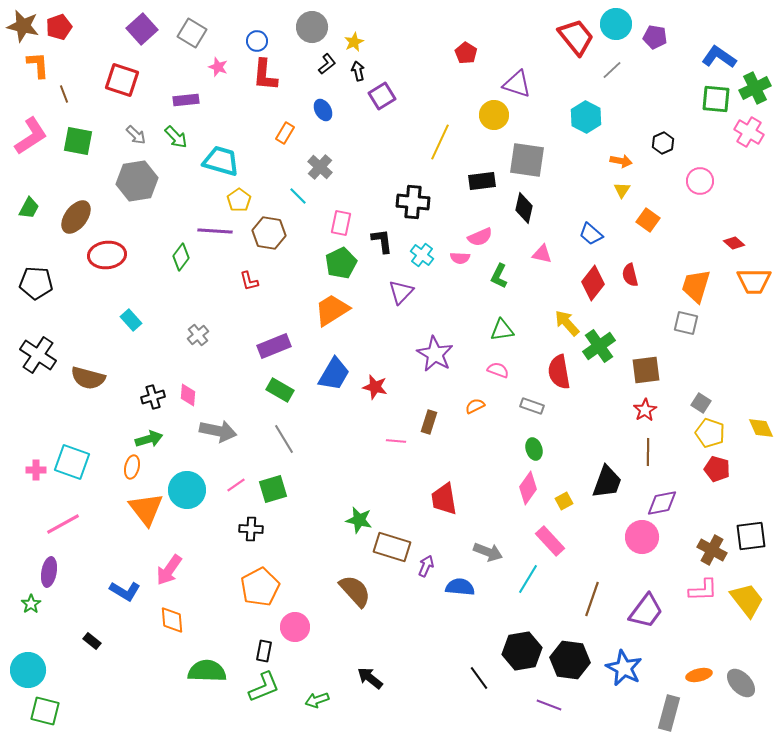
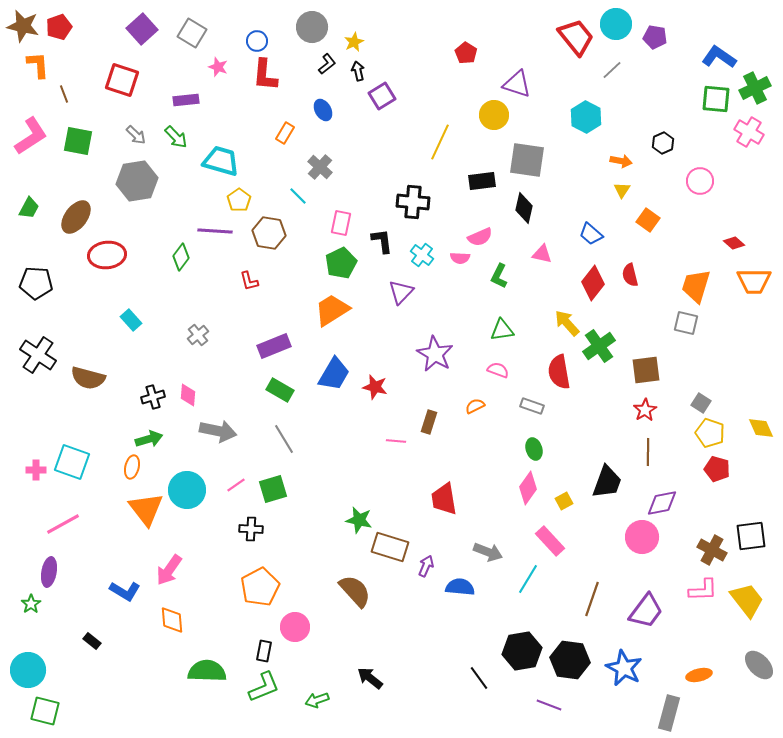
brown rectangle at (392, 547): moved 2 px left
gray ellipse at (741, 683): moved 18 px right, 18 px up
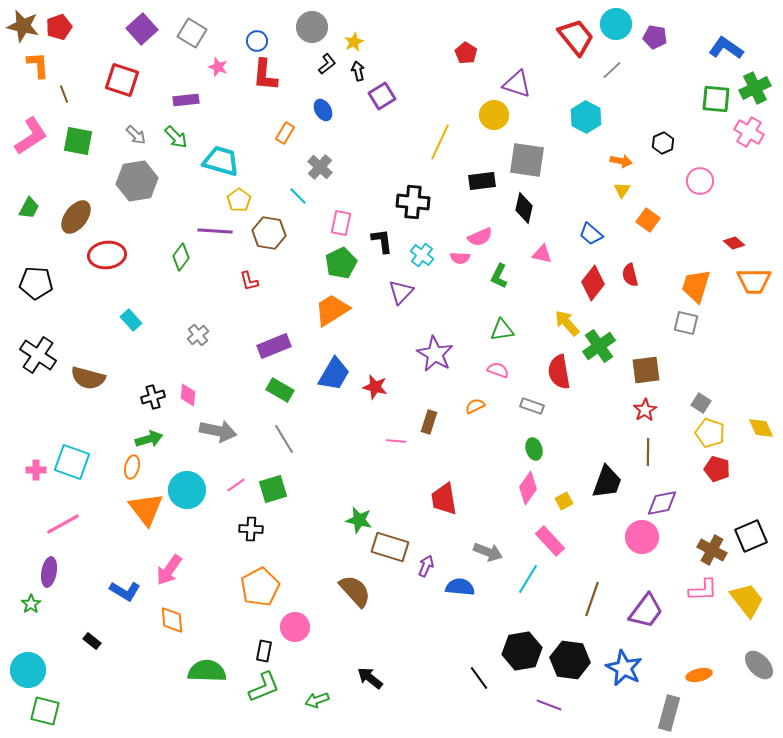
blue L-shape at (719, 57): moved 7 px right, 9 px up
black square at (751, 536): rotated 16 degrees counterclockwise
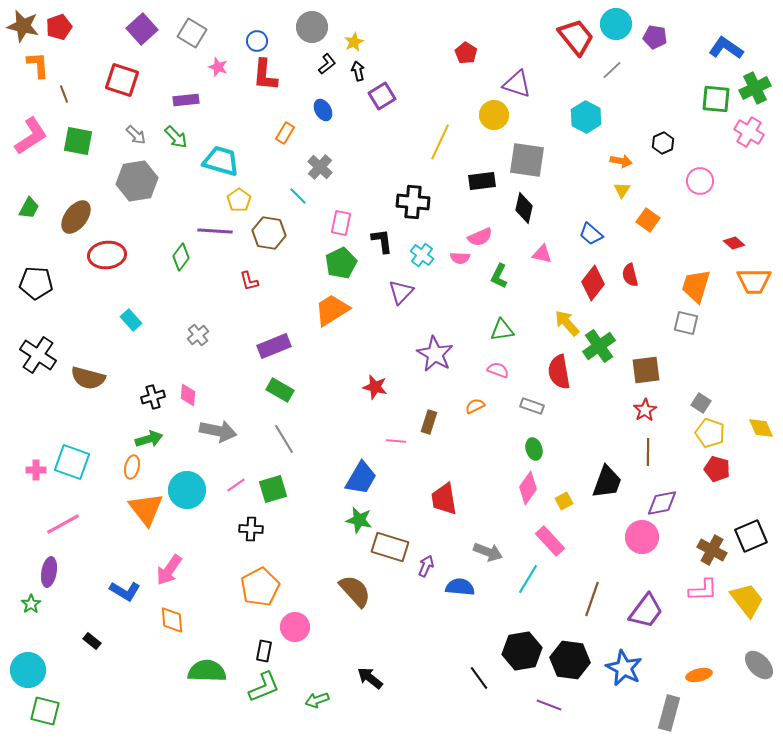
blue trapezoid at (334, 374): moved 27 px right, 104 px down
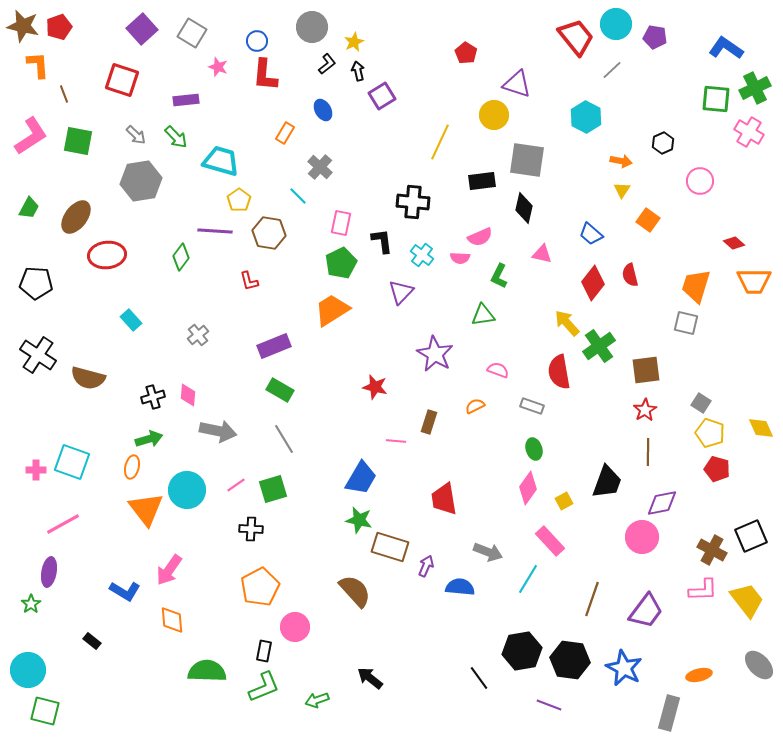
gray hexagon at (137, 181): moved 4 px right
green triangle at (502, 330): moved 19 px left, 15 px up
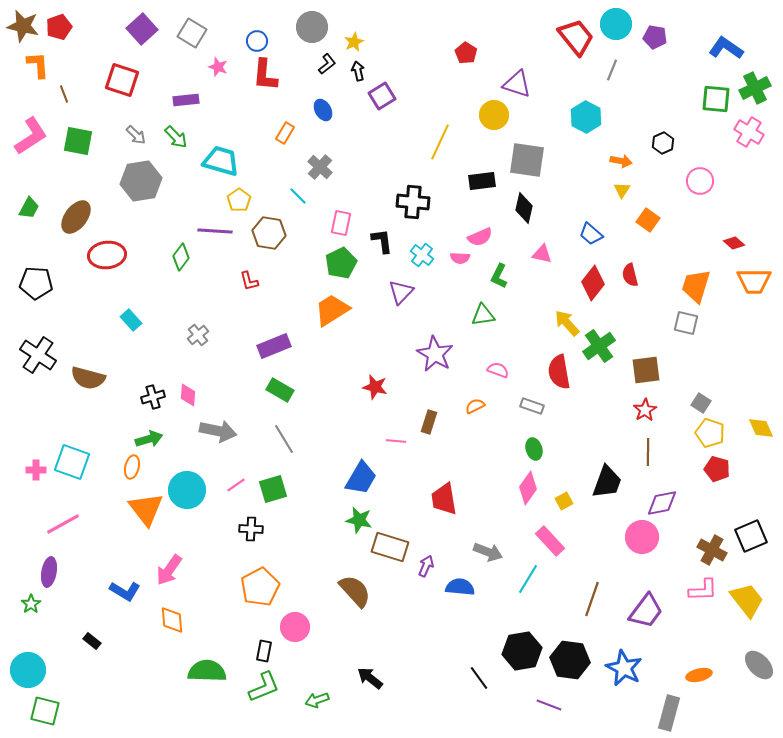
gray line at (612, 70): rotated 25 degrees counterclockwise
